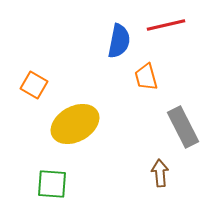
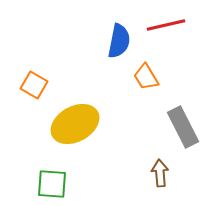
orange trapezoid: rotated 16 degrees counterclockwise
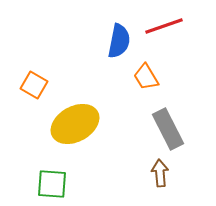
red line: moved 2 px left, 1 px down; rotated 6 degrees counterclockwise
gray rectangle: moved 15 px left, 2 px down
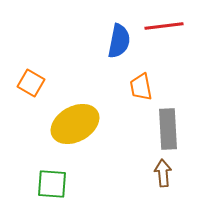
red line: rotated 12 degrees clockwise
orange trapezoid: moved 5 px left, 10 px down; rotated 20 degrees clockwise
orange square: moved 3 px left, 2 px up
gray rectangle: rotated 24 degrees clockwise
brown arrow: moved 3 px right
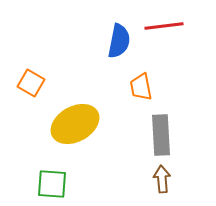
gray rectangle: moved 7 px left, 6 px down
brown arrow: moved 1 px left, 6 px down
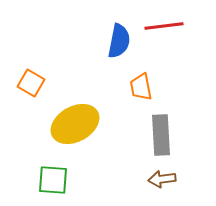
brown arrow: rotated 92 degrees counterclockwise
green square: moved 1 px right, 4 px up
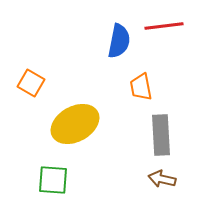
brown arrow: rotated 20 degrees clockwise
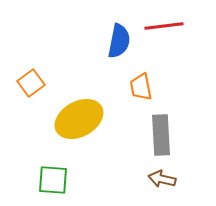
orange square: rotated 24 degrees clockwise
yellow ellipse: moved 4 px right, 5 px up
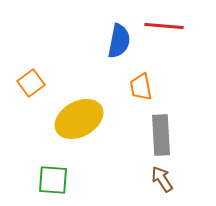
red line: rotated 12 degrees clockwise
brown arrow: rotated 44 degrees clockwise
